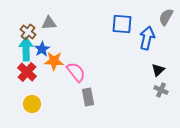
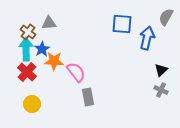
black triangle: moved 3 px right
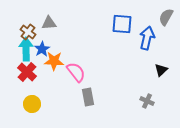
gray cross: moved 14 px left, 11 px down
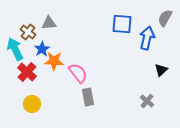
gray semicircle: moved 1 px left, 1 px down
cyan arrow: moved 11 px left; rotated 25 degrees counterclockwise
pink semicircle: moved 2 px right, 1 px down
gray cross: rotated 16 degrees clockwise
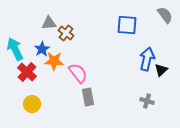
gray semicircle: moved 3 px up; rotated 114 degrees clockwise
blue square: moved 5 px right, 1 px down
brown cross: moved 38 px right, 1 px down
blue arrow: moved 21 px down
gray cross: rotated 24 degrees counterclockwise
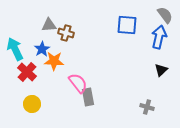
gray triangle: moved 2 px down
brown cross: rotated 21 degrees counterclockwise
blue arrow: moved 12 px right, 22 px up
pink semicircle: moved 10 px down
gray cross: moved 6 px down
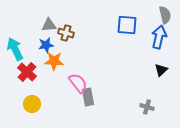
gray semicircle: rotated 24 degrees clockwise
blue star: moved 4 px right, 4 px up; rotated 21 degrees clockwise
